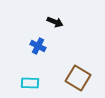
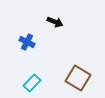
blue cross: moved 11 px left, 4 px up
cyan rectangle: moved 2 px right; rotated 48 degrees counterclockwise
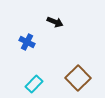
brown square: rotated 15 degrees clockwise
cyan rectangle: moved 2 px right, 1 px down
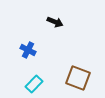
blue cross: moved 1 px right, 8 px down
brown square: rotated 25 degrees counterclockwise
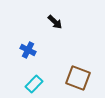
black arrow: rotated 21 degrees clockwise
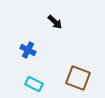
cyan rectangle: rotated 72 degrees clockwise
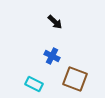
blue cross: moved 24 px right, 6 px down
brown square: moved 3 px left, 1 px down
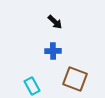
blue cross: moved 1 px right, 5 px up; rotated 28 degrees counterclockwise
cyan rectangle: moved 2 px left, 2 px down; rotated 36 degrees clockwise
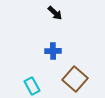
black arrow: moved 9 px up
brown square: rotated 20 degrees clockwise
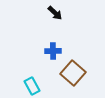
brown square: moved 2 px left, 6 px up
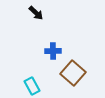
black arrow: moved 19 px left
